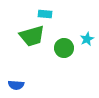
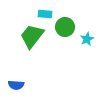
green trapezoid: rotated 144 degrees clockwise
green circle: moved 1 px right, 21 px up
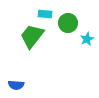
green circle: moved 3 px right, 4 px up
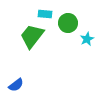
blue semicircle: rotated 42 degrees counterclockwise
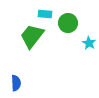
cyan star: moved 2 px right, 4 px down; rotated 16 degrees counterclockwise
blue semicircle: moved 2 px up; rotated 56 degrees counterclockwise
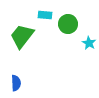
cyan rectangle: moved 1 px down
green circle: moved 1 px down
green trapezoid: moved 10 px left
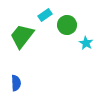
cyan rectangle: rotated 40 degrees counterclockwise
green circle: moved 1 px left, 1 px down
cyan star: moved 3 px left
